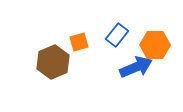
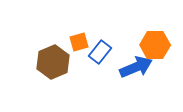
blue rectangle: moved 17 px left, 17 px down
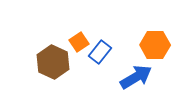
orange square: rotated 18 degrees counterclockwise
brown hexagon: rotated 12 degrees counterclockwise
blue arrow: moved 10 px down; rotated 8 degrees counterclockwise
